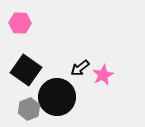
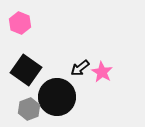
pink hexagon: rotated 20 degrees clockwise
pink star: moved 1 px left, 3 px up; rotated 15 degrees counterclockwise
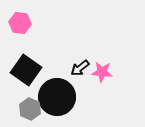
pink hexagon: rotated 15 degrees counterclockwise
pink star: rotated 25 degrees counterclockwise
gray hexagon: moved 1 px right; rotated 15 degrees counterclockwise
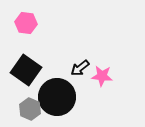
pink hexagon: moved 6 px right
pink star: moved 4 px down
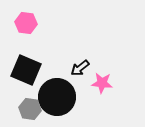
black square: rotated 12 degrees counterclockwise
pink star: moved 7 px down
gray hexagon: rotated 15 degrees counterclockwise
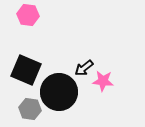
pink hexagon: moved 2 px right, 8 px up
black arrow: moved 4 px right
pink star: moved 1 px right, 2 px up
black circle: moved 2 px right, 5 px up
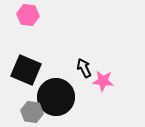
black arrow: rotated 102 degrees clockwise
black circle: moved 3 px left, 5 px down
gray hexagon: moved 2 px right, 3 px down
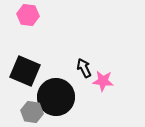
black square: moved 1 px left, 1 px down
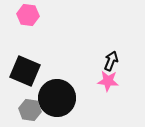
black arrow: moved 27 px right, 7 px up; rotated 48 degrees clockwise
pink star: moved 5 px right
black circle: moved 1 px right, 1 px down
gray hexagon: moved 2 px left, 2 px up
